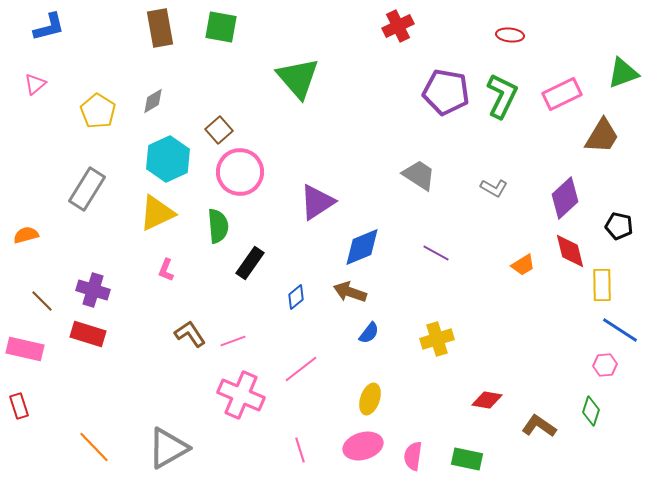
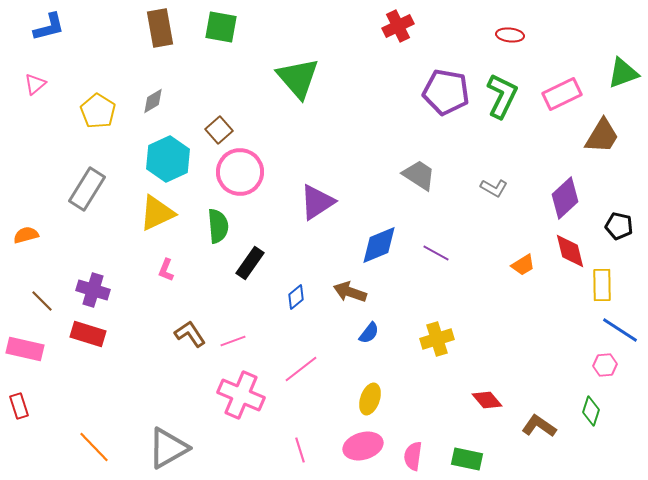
blue diamond at (362, 247): moved 17 px right, 2 px up
red diamond at (487, 400): rotated 40 degrees clockwise
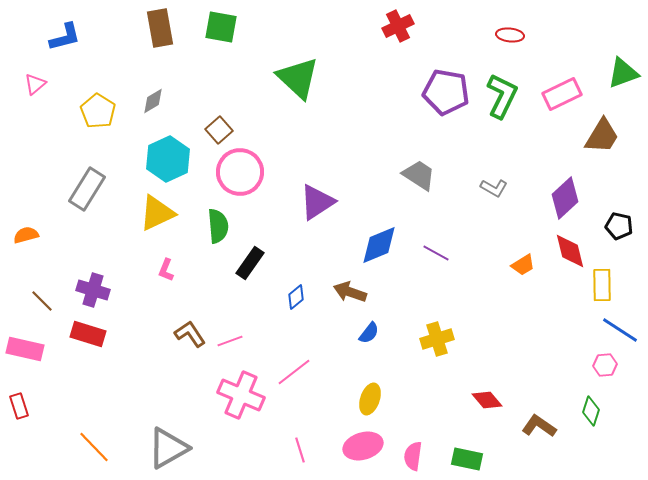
blue L-shape at (49, 27): moved 16 px right, 10 px down
green triangle at (298, 78): rotated 6 degrees counterclockwise
pink line at (233, 341): moved 3 px left
pink line at (301, 369): moved 7 px left, 3 px down
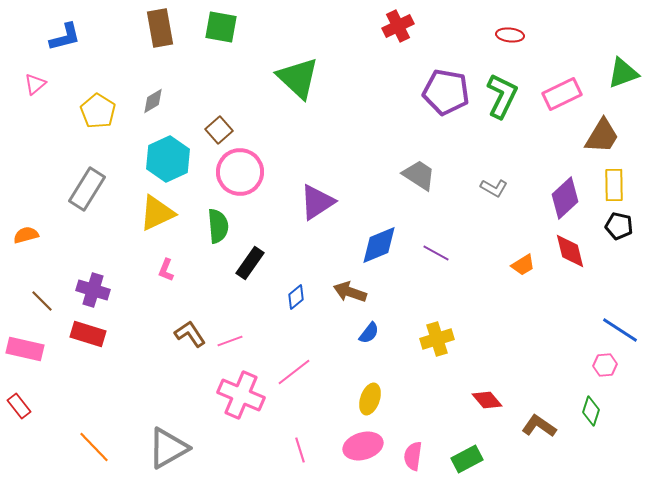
yellow rectangle at (602, 285): moved 12 px right, 100 px up
red rectangle at (19, 406): rotated 20 degrees counterclockwise
green rectangle at (467, 459): rotated 40 degrees counterclockwise
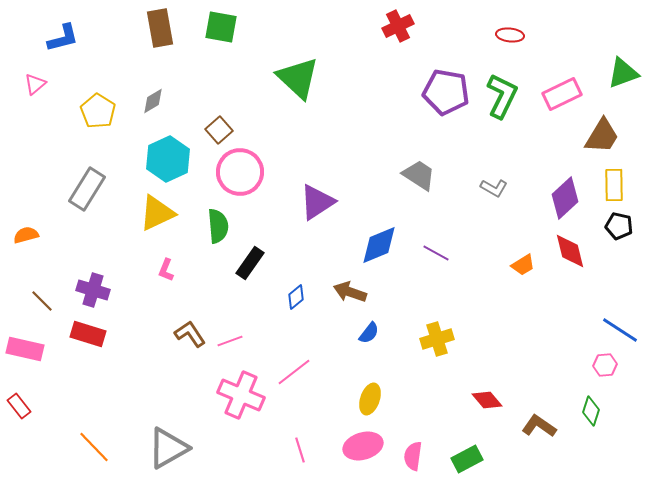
blue L-shape at (65, 37): moved 2 px left, 1 px down
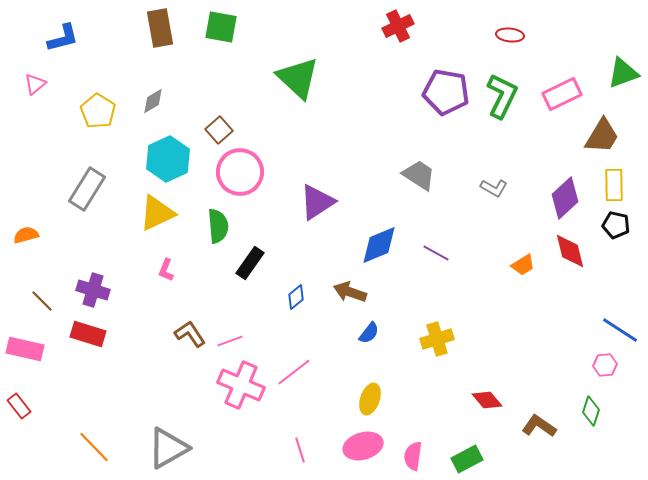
black pentagon at (619, 226): moved 3 px left, 1 px up
pink cross at (241, 395): moved 10 px up
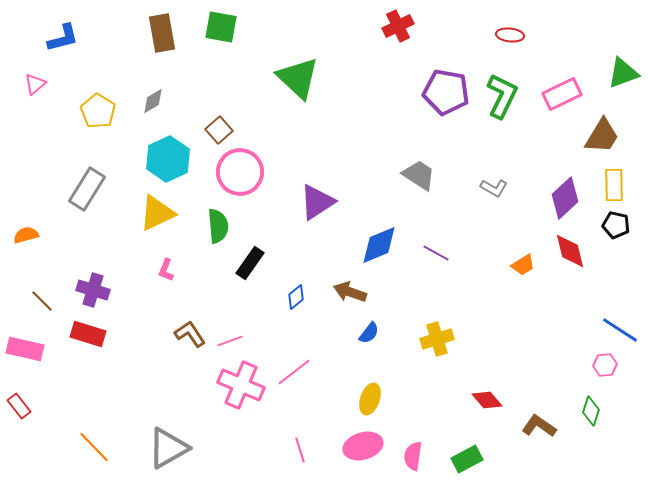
brown rectangle at (160, 28): moved 2 px right, 5 px down
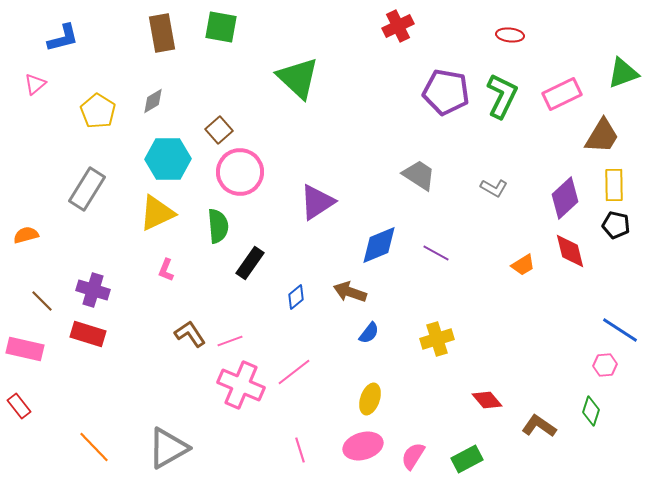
cyan hexagon at (168, 159): rotated 24 degrees clockwise
pink semicircle at (413, 456): rotated 24 degrees clockwise
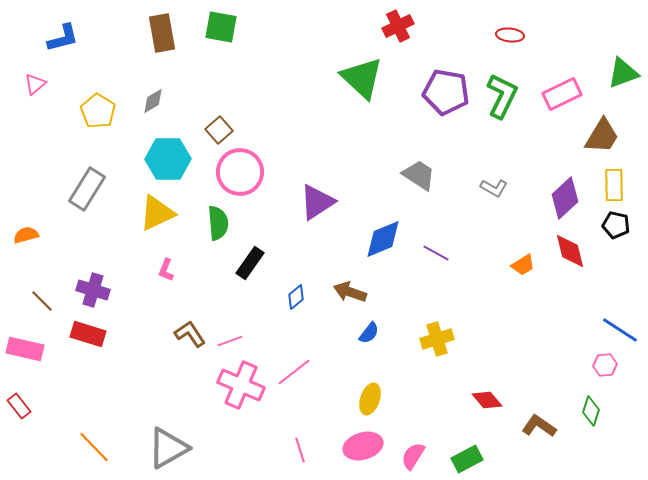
green triangle at (298, 78): moved 64 px right
green semicircle at (218, 226): moved 3 px up
blue diamond at (379, 245): moved 4 px right, 6 px up
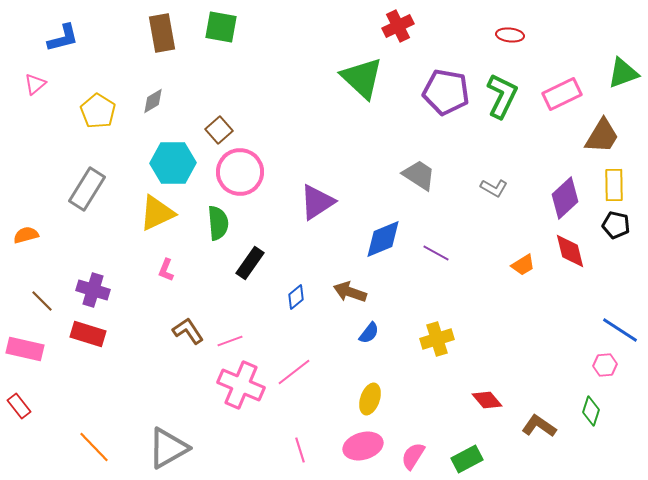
cyan hexagon at (168, 159): moved 5 px right, 4 px down
brown L-shape at (190, 334): moved 2 px left, 3 px up
